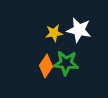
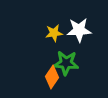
white star: rotated 15 degrees counterclockwise
orange diamond: moved 6 px right, 11 px down
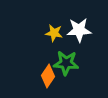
yellow star: rotated 18 degrees clockwise
orange diamond: moved 4 px left, 1 px up
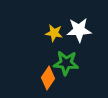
orange diamond: moved 2 px down
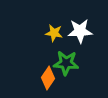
white star: moved 1 px right, 1 px down
